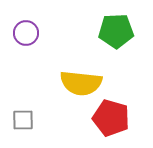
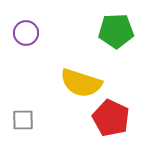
yellow semicircle: rotated 12 degrees clockwise
red pentagon: rotated 9 degrees clockwise
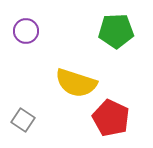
purple circle: moved 2 px up
yellow semicircle: moved 5 px left
gray square: rotated 35 degrees clockwise
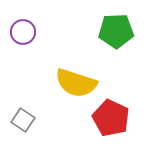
purple circle: moved 3 px left, 1 px down
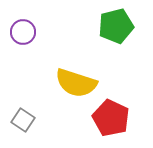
green pentagon: moved 5 px up; rotated 12 degrees counterclockwise
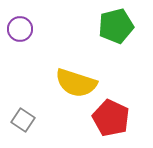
purple circle: moved 3 px left, 3 px up
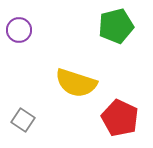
purple circle: moved 1 px left, 1 px down
red pentagon: moved 9 px right
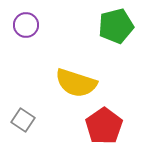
purple circle: moved 7 px right, 5 px up
red pentagon: moved 16 px left, 8 px down; rotated 12 degrees clockwise
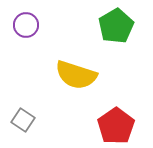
green pentagon: rotated 16 degrees counterclockwise
yellow semicircle: moved 8 px up
red pentagon: moved 12 px right
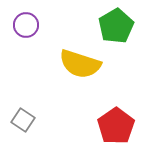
yellow semicircle: moved 4 px right, 11 px up
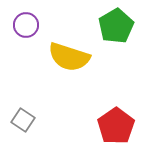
yellow semicircle: moved 11 px left, 7 px up
